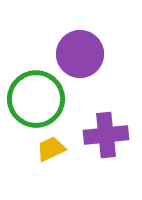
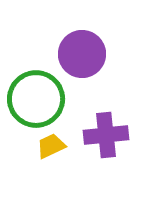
purple circle: moved 2 px right
yellow trapezoid: moved 3 px up
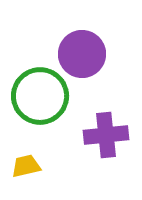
green circle: moved 4 px right, 3 px up
yellow trapezoid: moved 25 px left, 20 px down; rotated 12 degrees clockwise
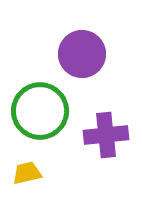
green circle: moved 15 px down
yellow trapezoid: moved 1 px right, 7 px down
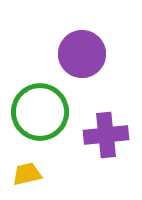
green circle: moved 1 px down
yellow trapezoid: moved 1 px down
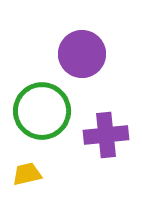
green circle: moved 2 px right, 1 px up
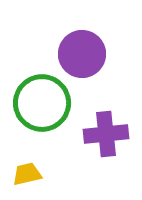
green circle: moved 8 px up
purple cross: moved 1 px up
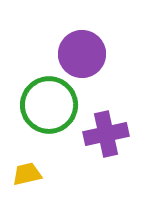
green circle: moved 7 px right, 2 px down
purple cross: rotated 6 degrees counterclockwise
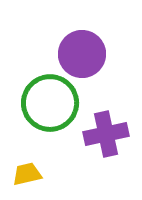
green circle: moved 1 px right, 2 px up
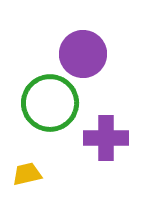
purple circle: moved 1 px right
purple cross: moved 4 px down; rotated 12 degrees clockwise
